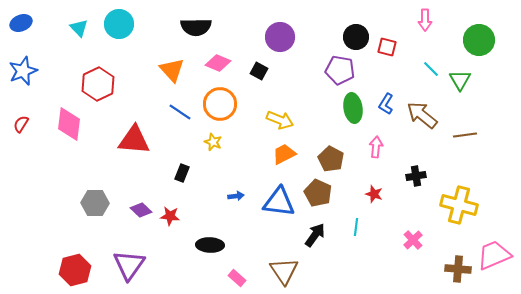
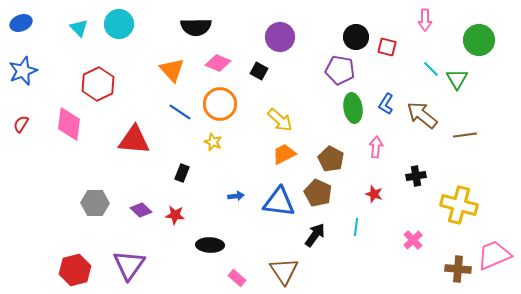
green triangle at (460, 80): moved 3 px left, 1 px up
yellow arrow at (280, 120): rotated 20 degrees clockwise
red star at (170, 216): moved 5 px right, 1 px up
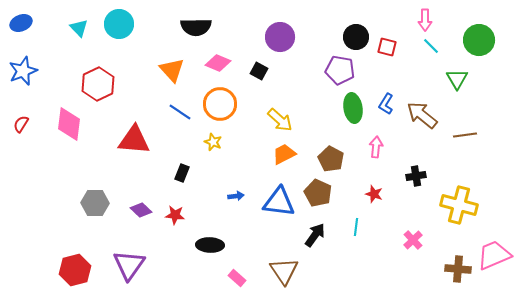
cyan line at (431, 69): moved 23 px up
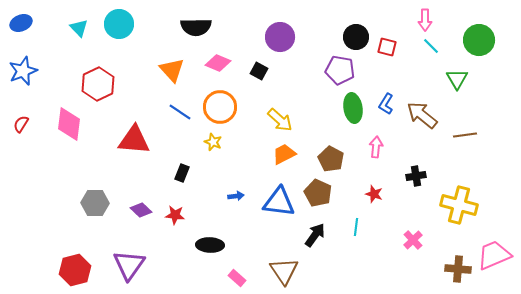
orange circle at (220, 104): moved 3 px down
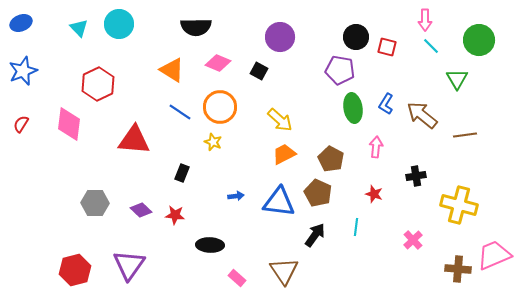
orange triangle at (172, 70): rotated 16 degrees counterclockwise
